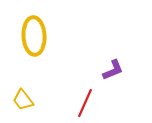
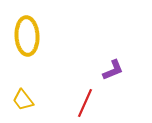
yellow ellipse: moved 7 px left
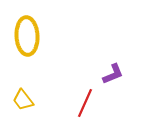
purple L-shape: moved 4 px down
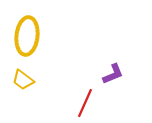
yellow ellipse: rotated 9 degrees clockwise
yellow trapezoid: moved 20 px up; rotated 15 degrees counterclockwise
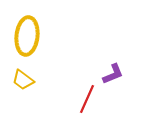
red line: moved 2 px right, 4 px up
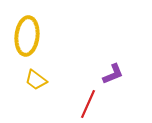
yellow trapezoid: moved 13 px right
red line: moved 1 px right, 5 px down
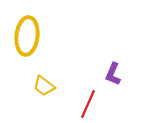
purple L-shape: rotated 135 degrees clockwise
yellow trapezoid: moved 8 px right, 6 px down
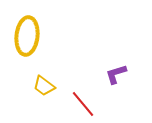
purple L-shape: moved 3 px right; rotated 50 degrees clockwise
red line: moved 5 px left; rotated 64 degrees counterclockwise
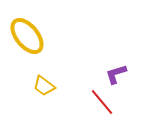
yellow ellipse: rotated 45 degrees counterclockwise
red line: moved 19 px right, 2 px up
